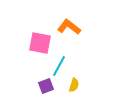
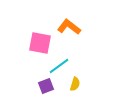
cyan line: rotated 25 degrees clockwise
yellow semicircle: moved 1 px right, 1 px up
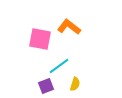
pink square: moved 4 px up
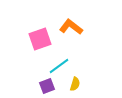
orange L-shape: moved 2 px right
pink square: rotated 30 degrees counterclockwise
purple square: moved 1 px right
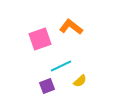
cyan line: moved 2 px right; rotated 10 degrees clockwise
yellow semicircle: moved 5 px right, 3 px up; rotated 32 degrees clockwise
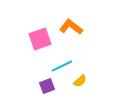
cyan line: moved 1 px right
